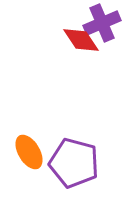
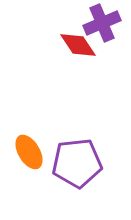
red diamond: moved 3 px left, 5 px down
purple pentagon: moved 3 px right; rotated 21 degrees counterclockwise
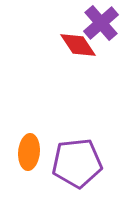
purple cross: moved 1 px left; rotated 18 degrees counterclockwise
orange ellipse: rotated 36 degrees clockwise
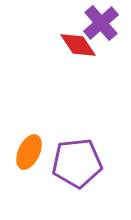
orange ellipse: rotated 20 degrees clockwise
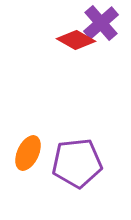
red diamond: moved 2 px left, 5 px up; rotated 27 degrees counterclockwise
orange ellipse: moved 1 px left, 1 px down
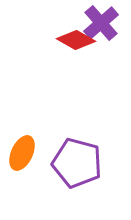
orange ellipse: moved 6 px left
purple pentagon: rotated 21 degrees clockwise
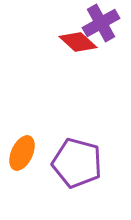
purple cross: rotated 12 degrees clockwise
red diamond: moved 2 px right, 2 px down; rotated 12 degrees clockwise
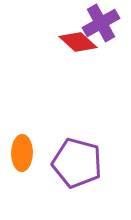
orange ellipse: rotated 24 degrees counterclockwise
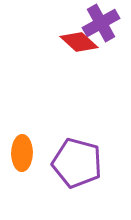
red diamond: moved 1 px right
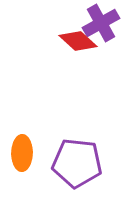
red diamond: moved 1 px left, 1 px up
purple pentagon: rotated 9 degrees counterclockwise
